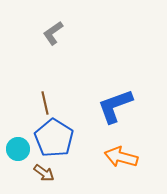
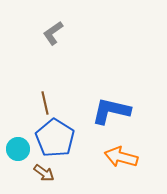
blue L-shape: moved 4 px left, 5 px down; rotated 33 degrees clockwise
blue pentagon: moved 1 px right
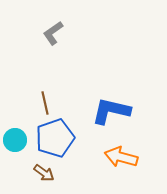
blue pentagon: rotated 21 degrees clockwise
cyan circle: moved 3 px left, 9 px up
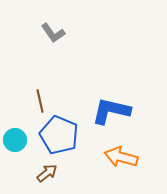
gray L-shape: rotated 90 degrees counterclockwise
brown line: moved 5 px left, 2 px up
blue pentagon: moved 4 px right, 3 px up; rotated 30 degrees counterclockwise
brown arrow: moved 3 px right; rotated 75 degrees counterclockwise
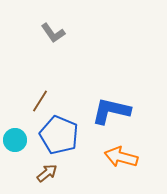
brown line: rotated 45 degrees clockwise
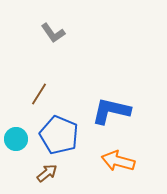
brown line: moved 1 px left, 7 px up
cyan circle: moved 1 px right, 1 px up
orange arrow: moved 3 px left, 4 px down
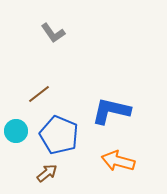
brown line: rotated 20 degrees clockwise
cyan circle: moved 8 px up
